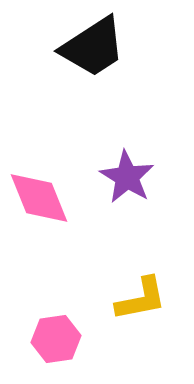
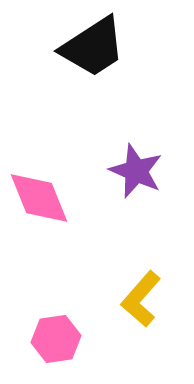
purple star: moved 9 px right, 6 px up; rotated 8 degrees counterclockwise
yellow L-shape: rotated 142 degrees clockwise
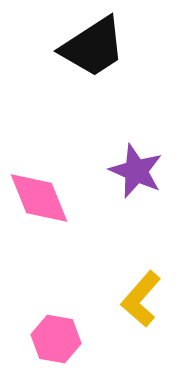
pink hexagon: rotated 18 degrees clockwise
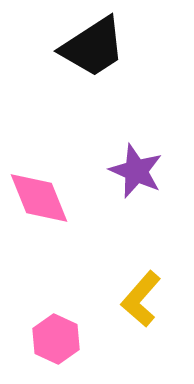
pink hexagon: rotated 15 degrees clockwise
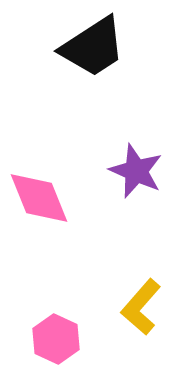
yellow L-shape: moved 8 px down
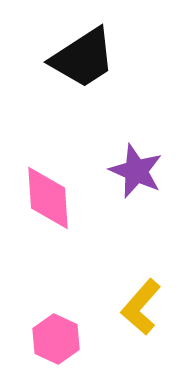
black trapezoid: moved 10 px left, 11 px down
pink diamond: moved 9 px right; rotated 18 degrees clockwise
